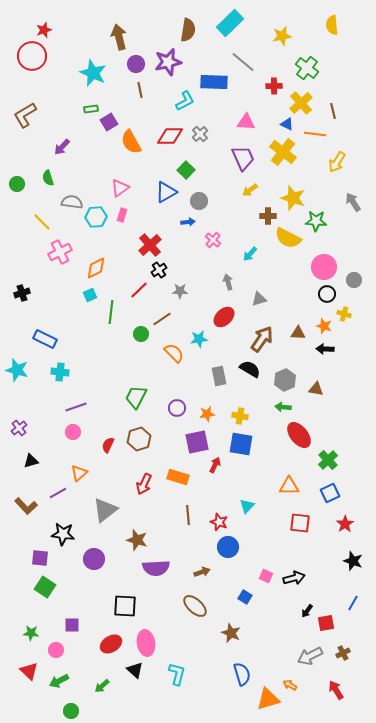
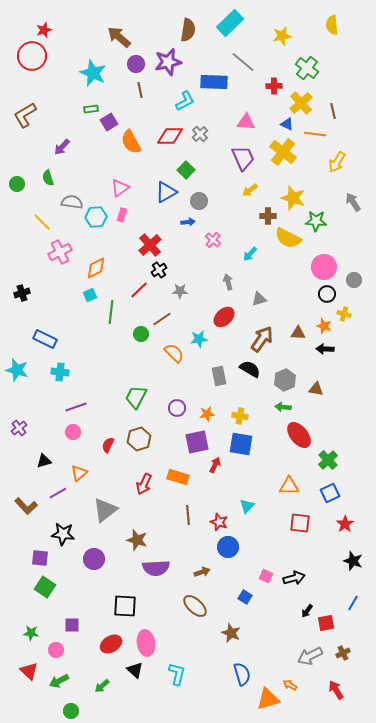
brown arrow at (119, 37): rotated 35 degrees counterclockwise
black triangle at (31, 461): moved 13 px right
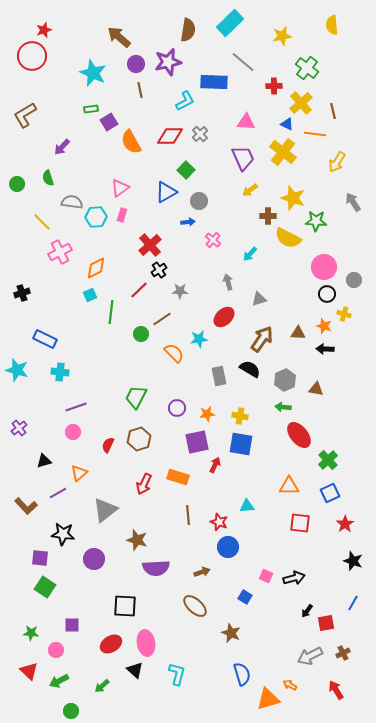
cyan triangle at (247, 506): rotated 42 degrees clockwise
